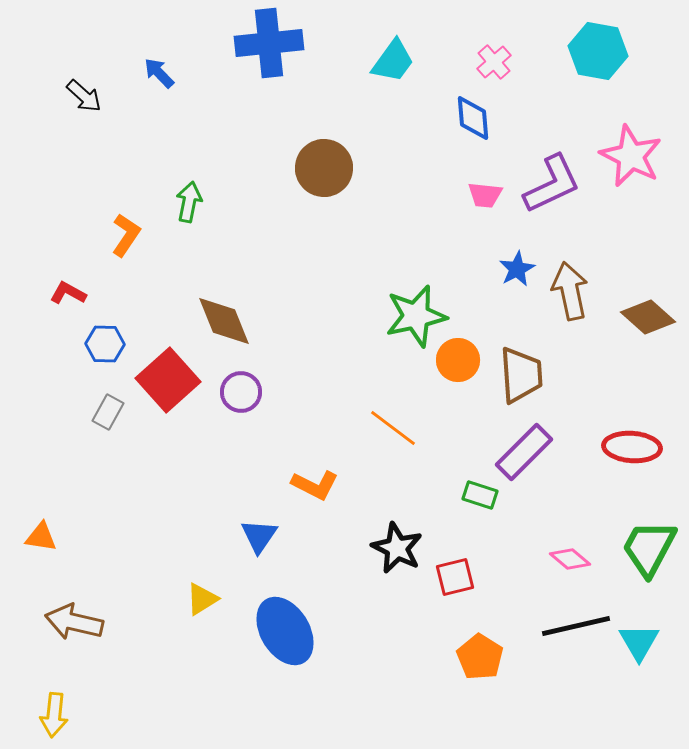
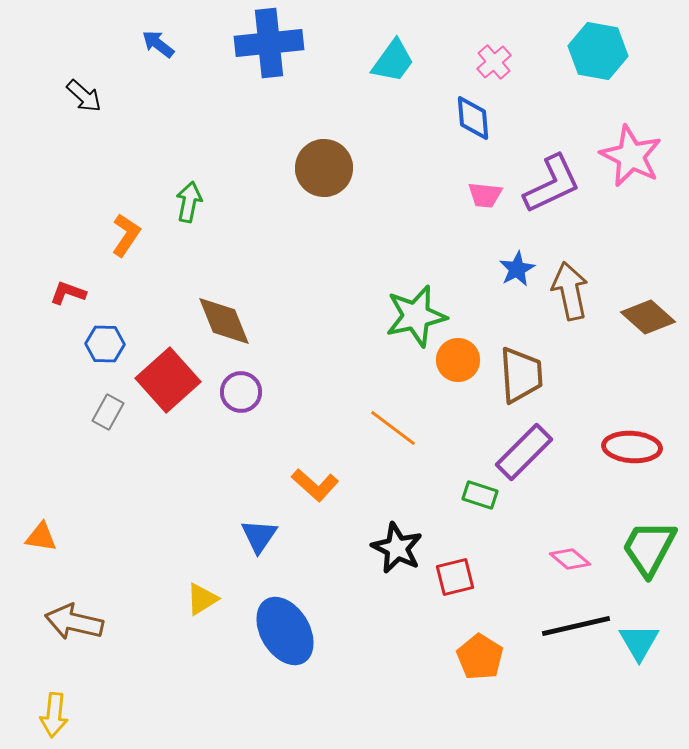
blue arrow at (159, 73): moved 1 px left, 29 px up; rotated 8 degrees counterclockwise
red L-shape at (68, 293): rotated 9 degrees counterclockwise
orange L-shape at (315, 485): rotated 15 degrees clockwise
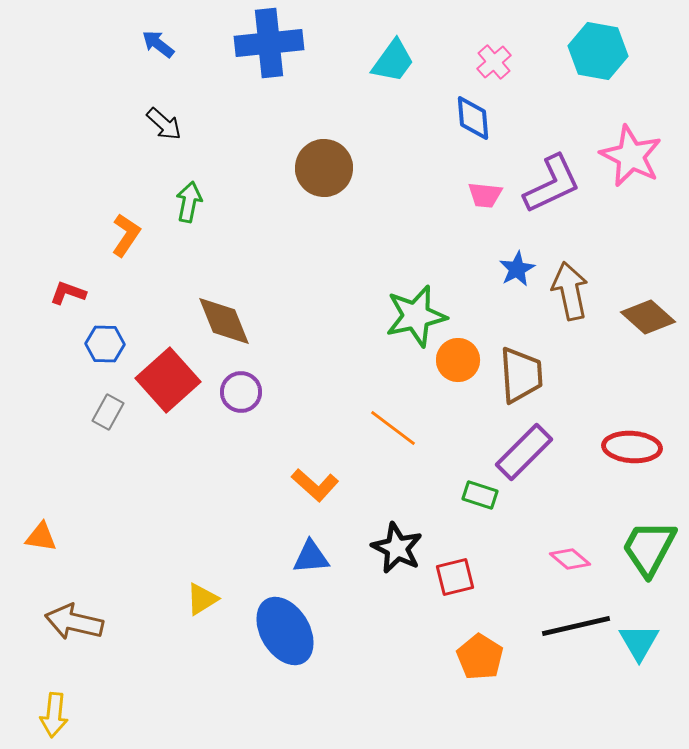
black arrow at (84, 96): moved 80 px right, 28 px down
blue triangle at (259, 536): moved 52 px right, 21 px down; rotated 51 degrees clockwise
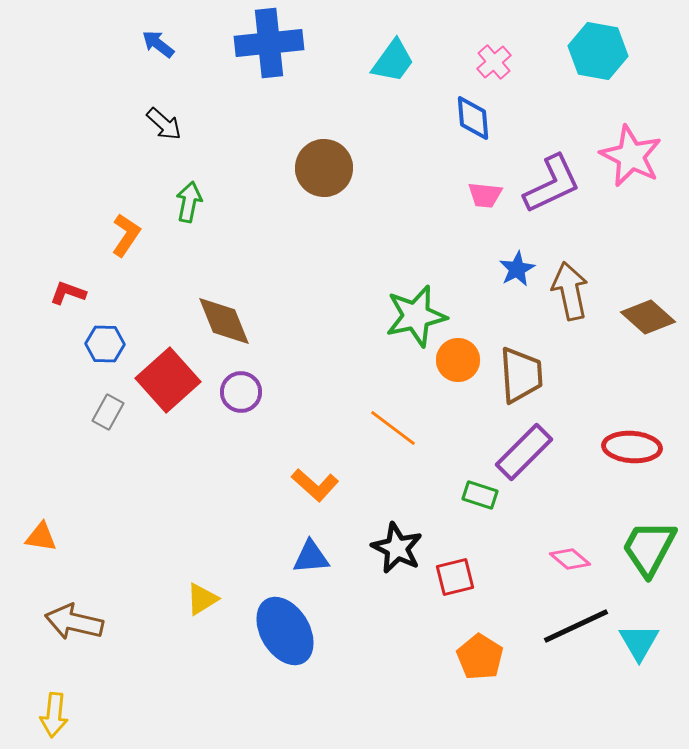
black line at (576, 626): rotated 12 degrees counterclockwise
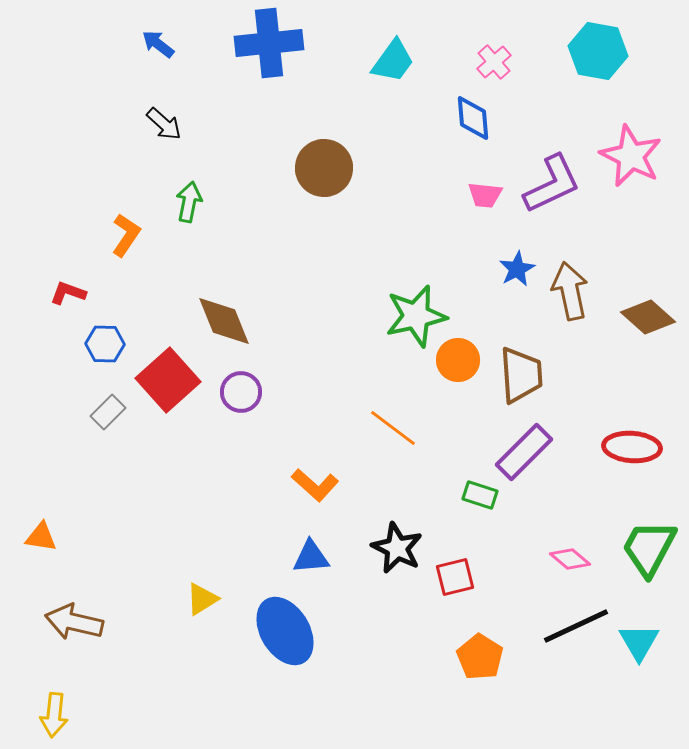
gray rectangle at (108, 412): rotated 16 degrees clockwise
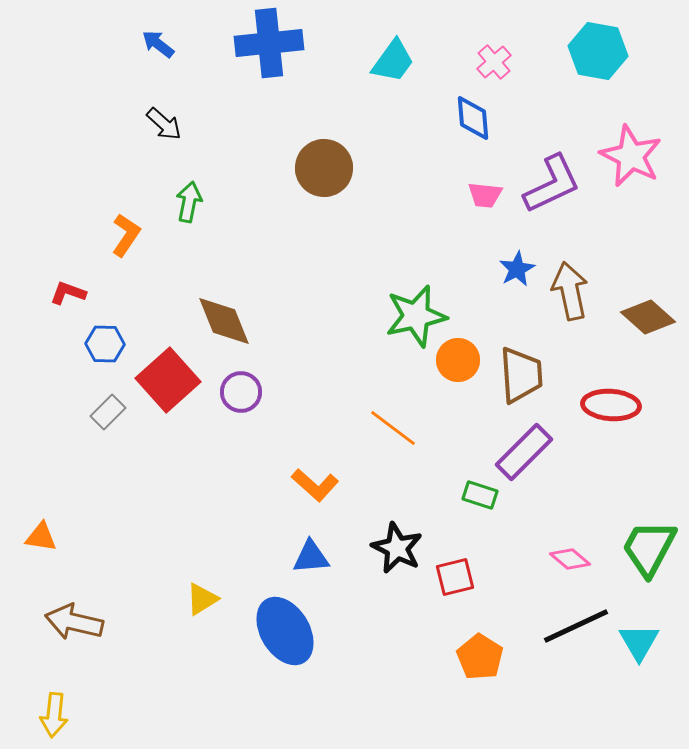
red ellipse at (632, 447): moved 21 px left, 42 px up
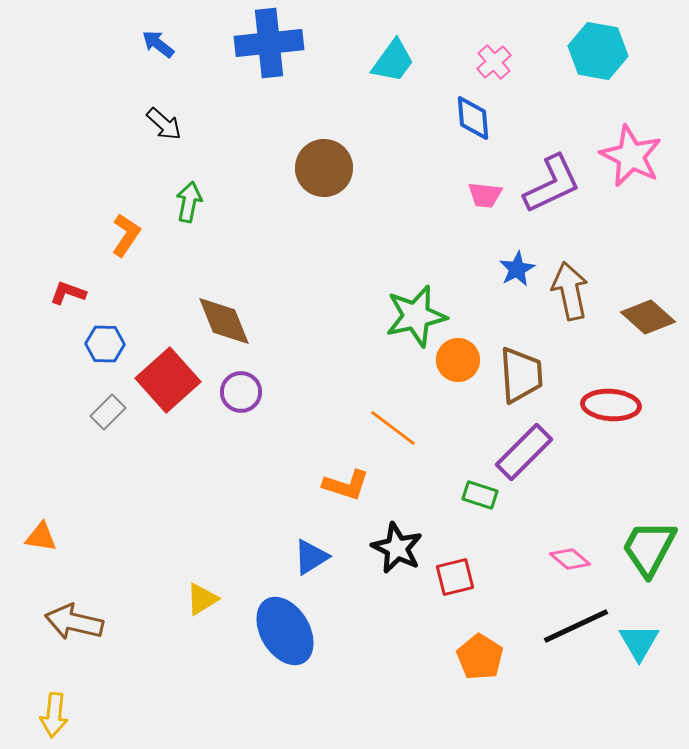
orange L-shape at (315, 485): moved 31 px right; rotated 24 degrees counterclockwise
blue triangle at (311, 557): rotated 27 degrees counterclockwise
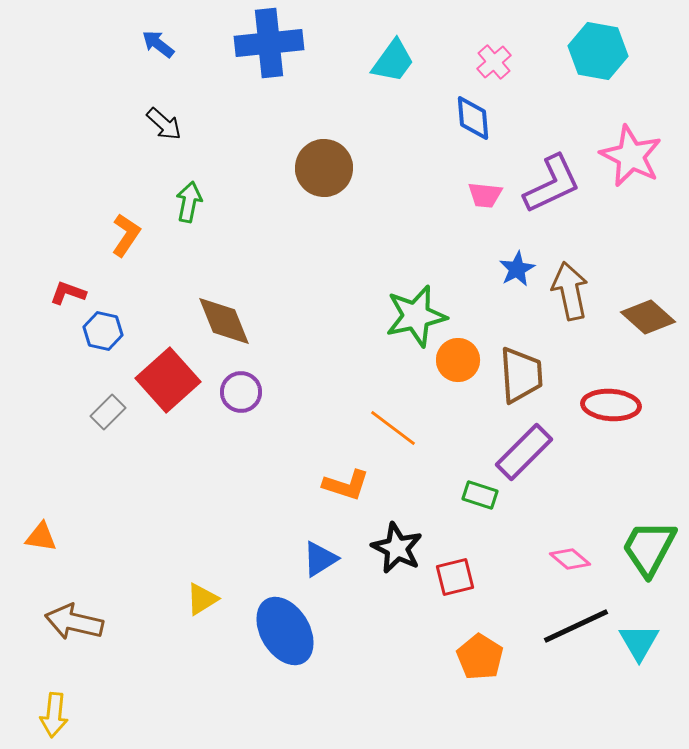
blue hexagon at (105, 344): moved 2 px left, 13 px up; rotated 12 degrees clockwise
blue triangle at (311, 557): moved 9 px right, 2 px down
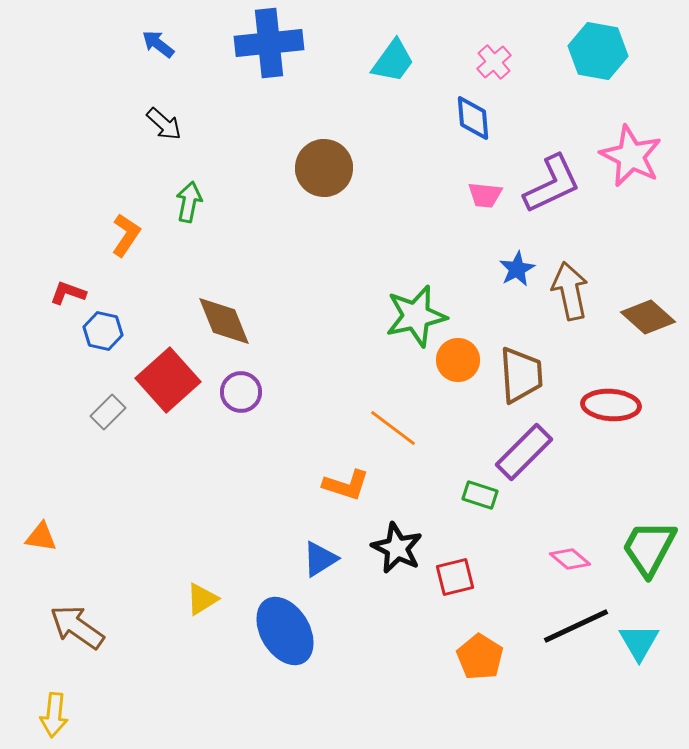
brown arrow at (74, 622): moved 3 px right, 5 px down; rotated 22 degrees clockwise
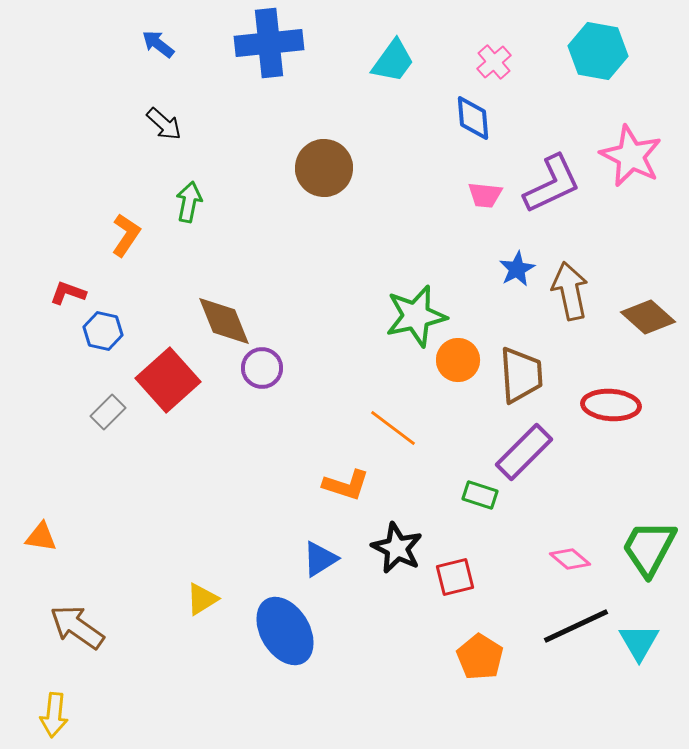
purple circle at (241, 392): moved 21 px right, 24 px up
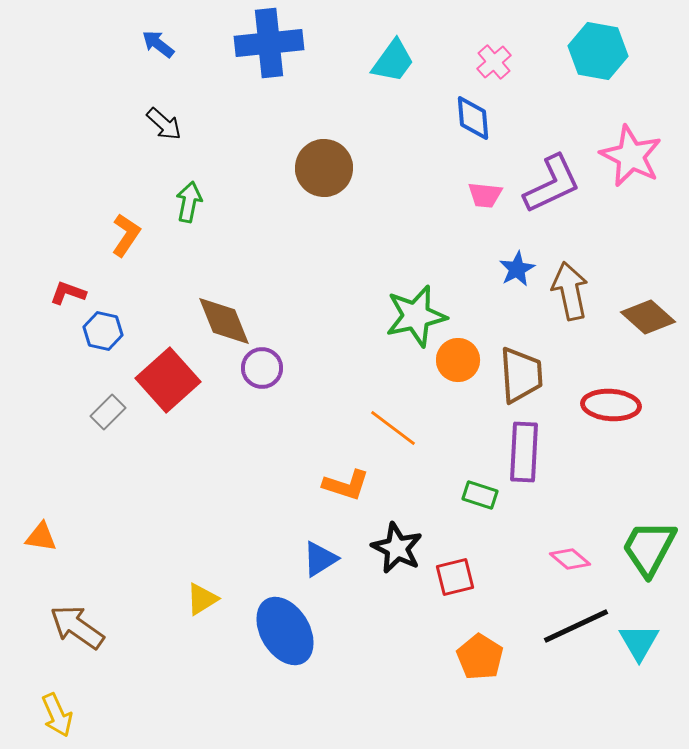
purple rectangle at (524, 452): rotated 42 degrees counterclockwise
yellow arrow at (54, 715): moved 3 px right; rotated 30 degrees counterclockwise
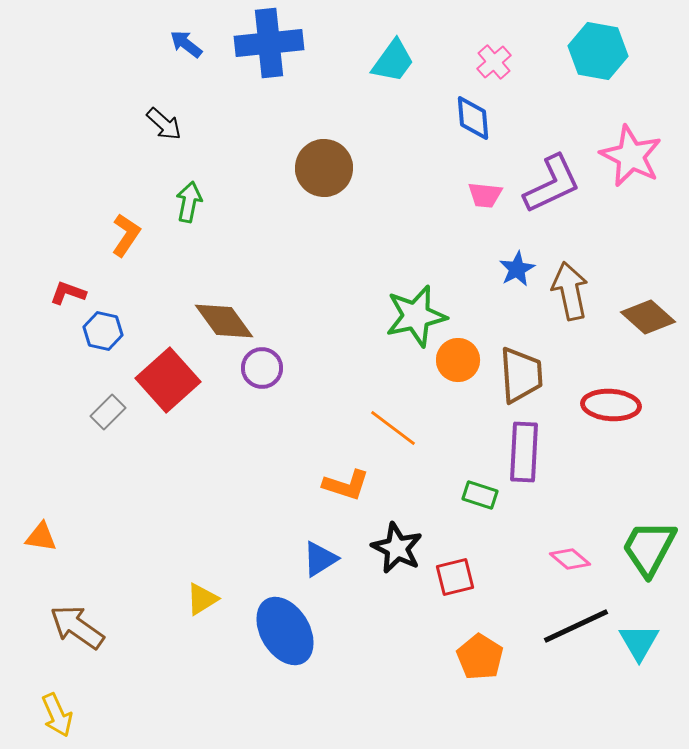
blue arrow at (158, 44): moved 28 px right
brown diamond at (224, 321): rotated 14 degrees counterclockwise
